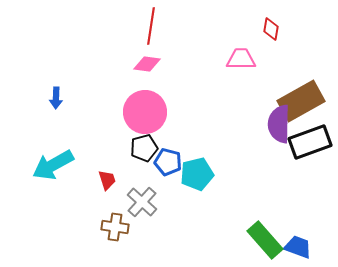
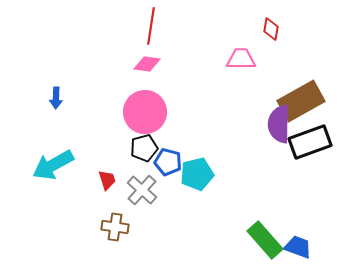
gray cross: moved 12 px up
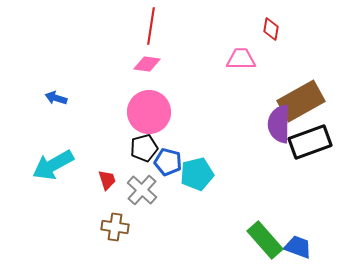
blue arrow: rotated 105 degrees clockwise
pink circle: moved 4 px right
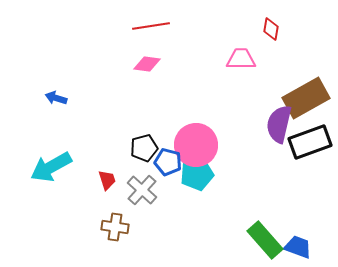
red line: rotated 72 degrees clockwise
brown rectangle: moved 5 px right, 3 px up
pink circle: moved 47 px right, 33 px down
purple semicircle: rotated 12 degrees clockwise
cyan arrow: moved 2 px left, 2 px down
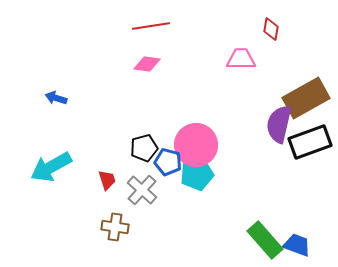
blue trapezoid: moved 1 px left, 2 px up
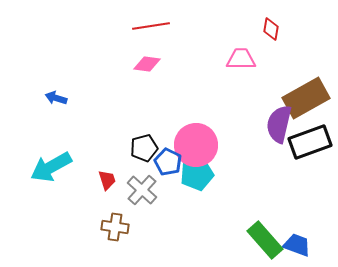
blue pentagon: rotated 12 degrees clockwise
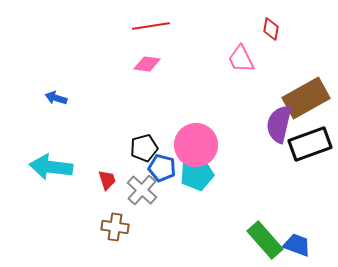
pink trapezoid: rotated 116 degrees counterclockwise
black rectangle: moved 2 px down
blue pentagon: moved 6 px left, 6 px down; rotated 12 degrees counterclockwise
cyan arrow: rotated 36 degrees clockwise
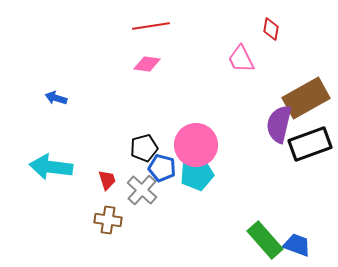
brown cross: moved 7 px left, 7 px up
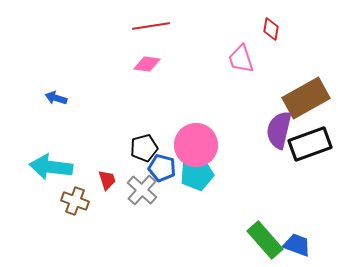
pink trapezoid: rotated 8 degrees clockwise
purple semicircle: moved 6 px down
brown cross: moved 33 px left, 19 px up; rotated 12 degrees clockwise
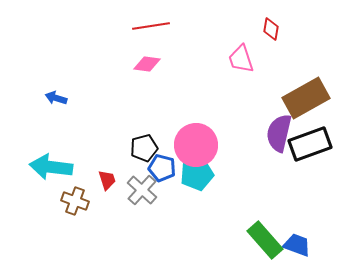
purple semicircle: moved 3 px down
